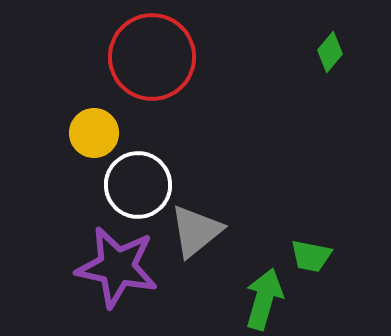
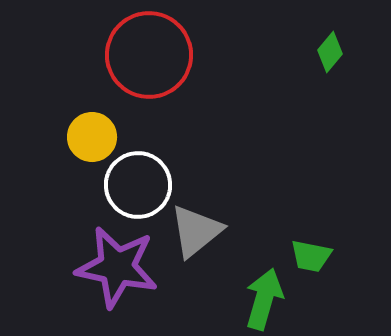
red circle: moved 3 px left, 2 px up
yellow circle: moved 2 px left, 4 px down
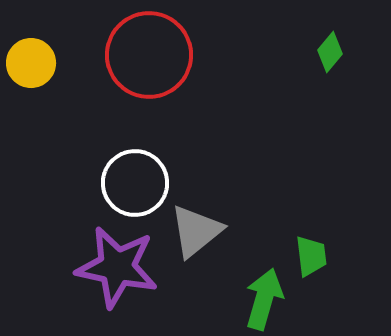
yellow circle: moved 61 px left, 74 px up
white circle: moved 3 px left, 2 px up
green trapezoid: rotated 108 degrees counterclockwise
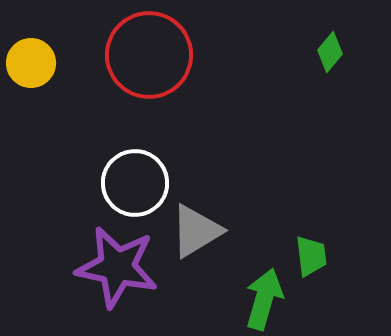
gray triangle: rotated 8 degrees clockwise
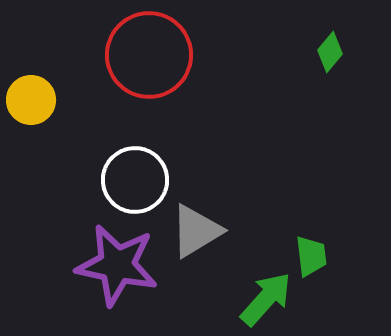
yellow circle: moved 37 px down
white circle: moved 3 px up
purple star: moved 2 px up
green arrow: moved 2 px right; rotated 26 degrees clockwise
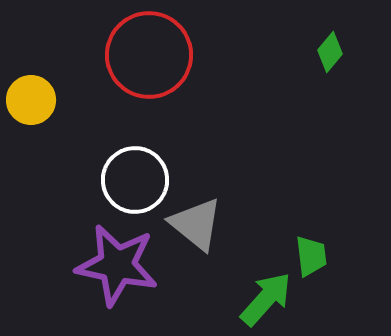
gray triangle: moved 7 px up; rotated 50 degrees counterclockwise
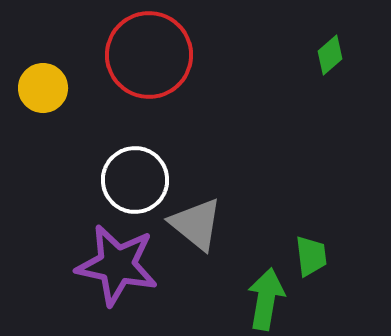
green diamond: moved 3 px down; rotated 9 degrees clockwise
yellow circle: moved 12 px right, 12 px up
green arrow: rotated 32 degrees counterclockwise
